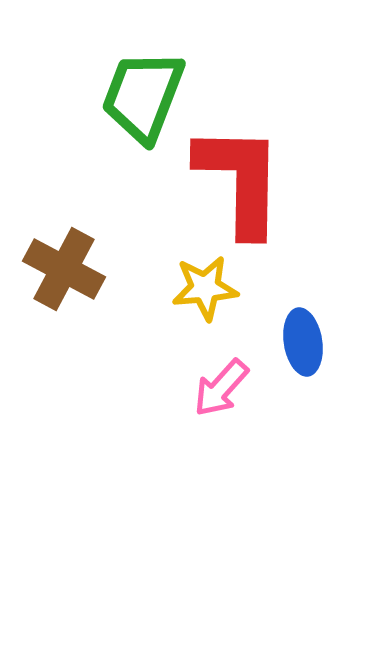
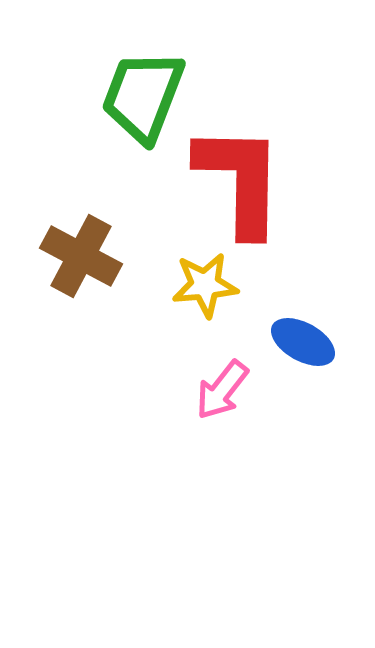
brown cross: moved 17 px right, 13 px up
yellow star: moved 3 px up
blue ellipse: rotated 52 degrees counterclockwise
pink arrow: moved 1 px right, 2 px down; rotated 4 degrees counterclockwise
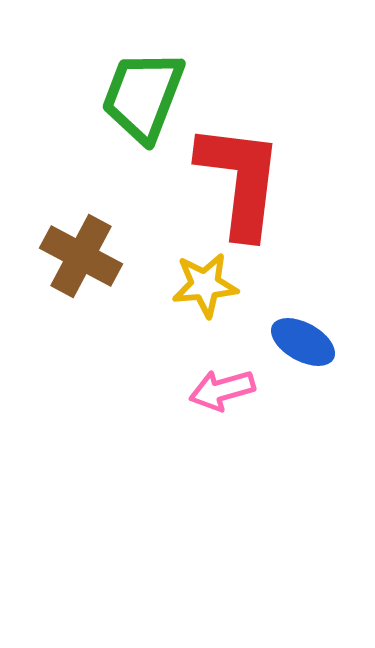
red L-shape: rotated 6 degrees clockwise
pink arrow: rotated 36 degrees clockwise
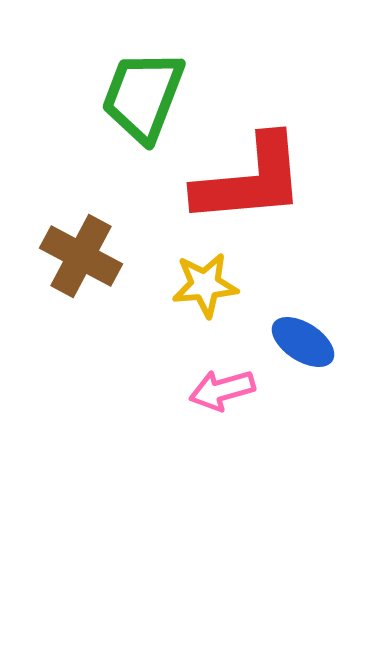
red L-shape: moved 10 px right; rotated 78 degrees clockwise
blue ellipse: rotated 4 degrees clockwise
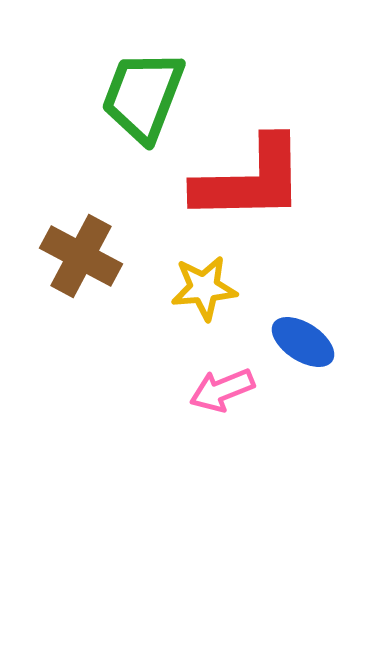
red L-shape: rotated 4 degrees clockwise
yellow star: moved 1 px left, 3 px down
pink arrow: rotated 6 degrees counterclockwise
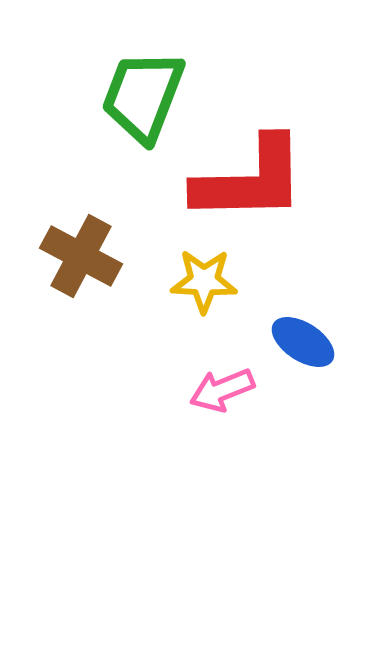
yellow star: moved 7 px up; rotated 8 degrees clockwise
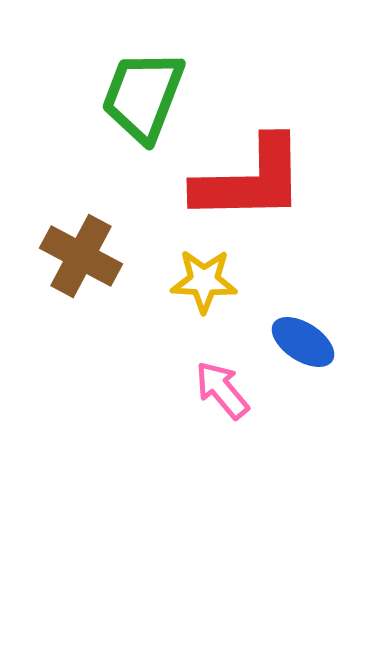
pink arrow: rotated 72 degrees clockwise
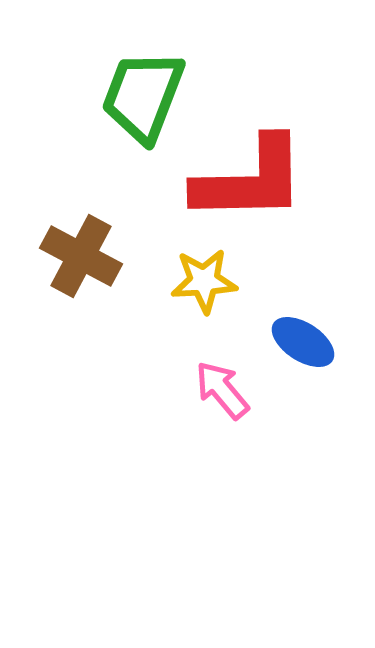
yellow star: rotated 6 degrees counterclockwise
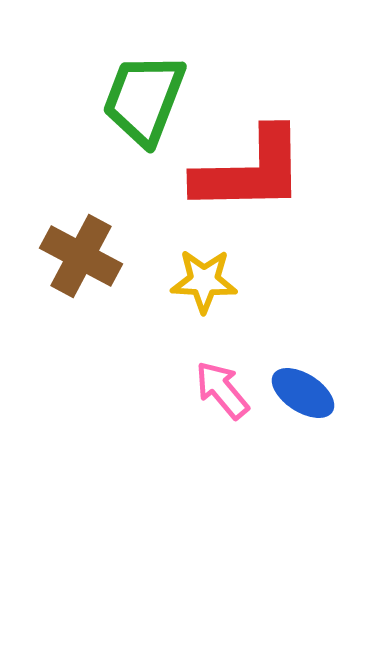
green trapezoid: moved 1 px right, 3 px down
red L-shape: moved 9 px up
yellow star: rotated 6 degrees clockwise
blue ellipse: moved 51 px down
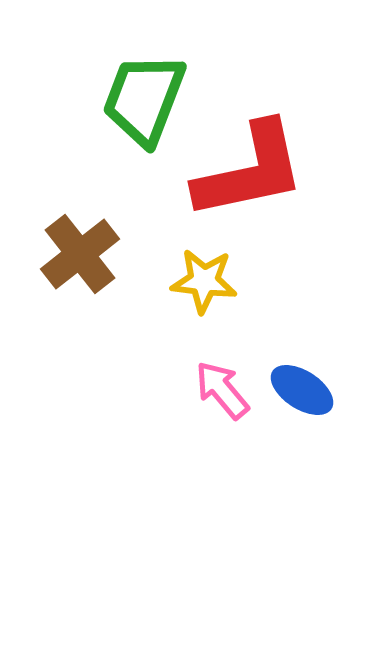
red L-shape: rotated 11 degrees counterclockwise
brown cross: moved 1 px left, 2 px up; rotated 24 degrees clockwise
yellow star: rotated 4 degrees clockwise
blue ellipse: moved 1 px left, 3 px up
